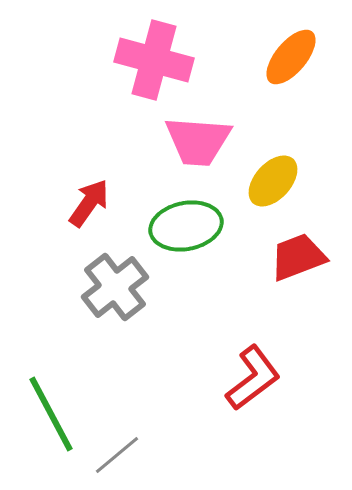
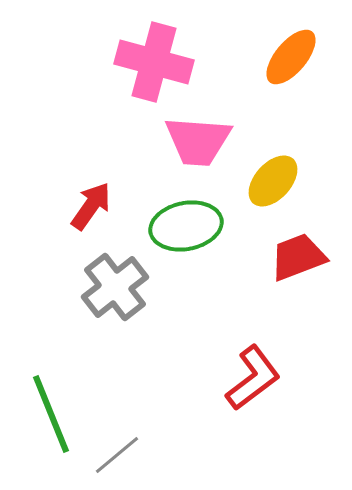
pink cross: moved 2 px down
red arrow: moved 2 px right, 3 px down
green line: rotated 6 degrees clockwise
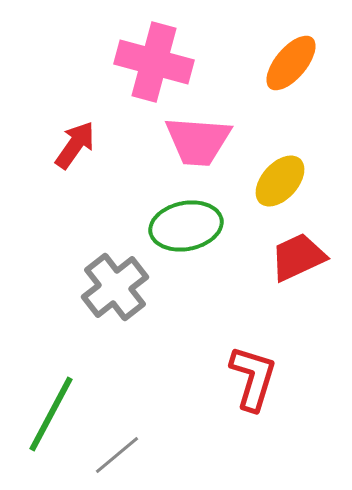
orange ellipse: moved 6 px down
yellow ellipse: moved 7 px right
red arrow: moved 16 px left, 61 px up
red trapezoid: rotated 4 degrees counterclockwise
red L-shape: rotated 36 degrees counterclockwise
green line: rotated 50 degrees clockwise
